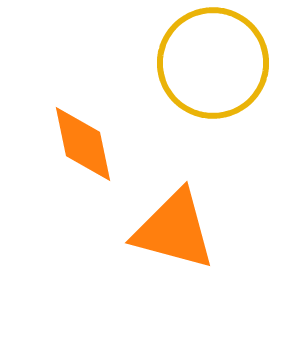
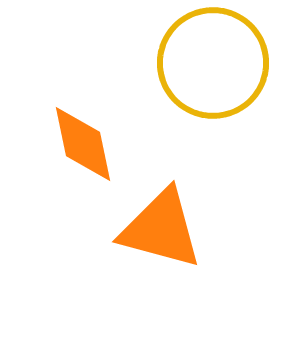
orange triangle: moved 13 px left, 1 px up
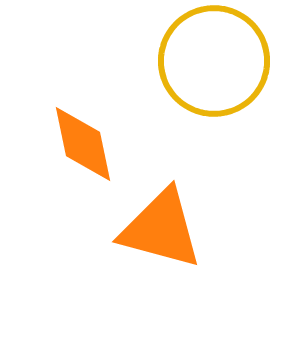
yellow circle: moved 1 px right, 2 px up
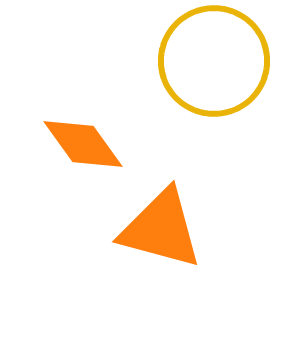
orange diamond: rotated 24 degrees counterclockwise
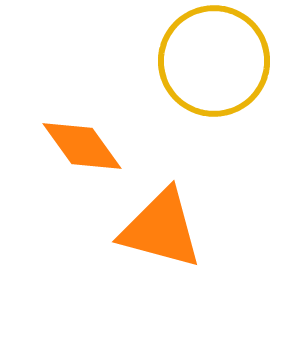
orange diamond: moved 1 px left, 2 px down
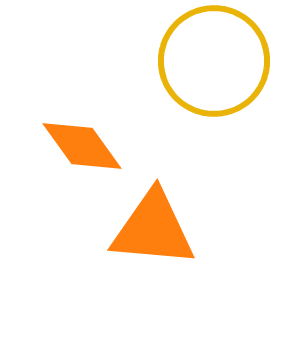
orange triangle: moved 8 px left; rotated 10 degrees counterclockwise
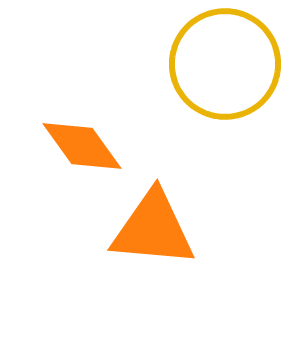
yellow circle: moved 11 px right, 3 px down
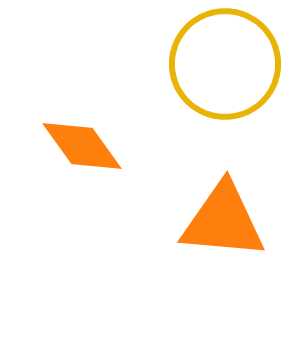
orange triangle: moved 70 px right, 8 px up
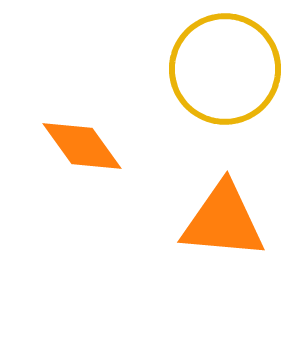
yellow circle: moved 5 px down
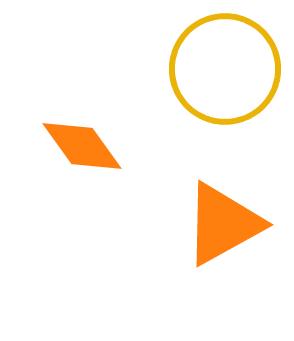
orange triangle: moved 3 px down; rotated 34 degrees counterclockwise
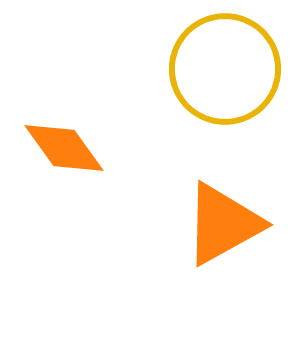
orange diamond: moved 18 px left, 2 px down
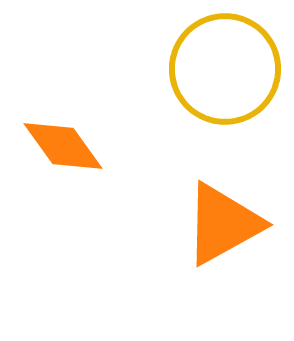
orange diamond: moved 1 px left, 2 px up
